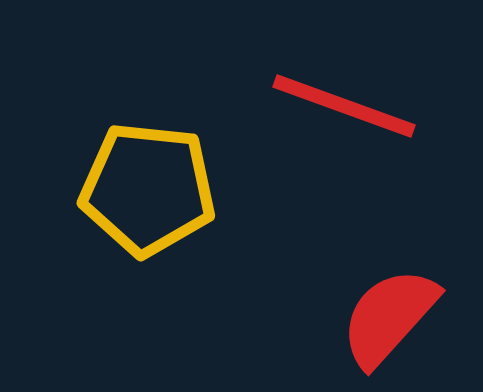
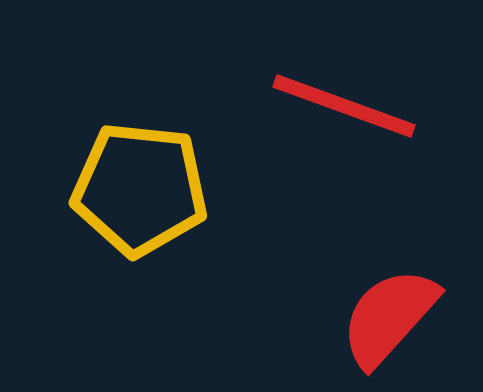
yellow pentagon: moved 8 px left
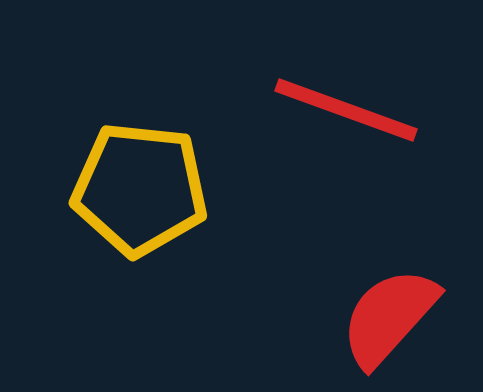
red line: moved 2 px right, 4 px down
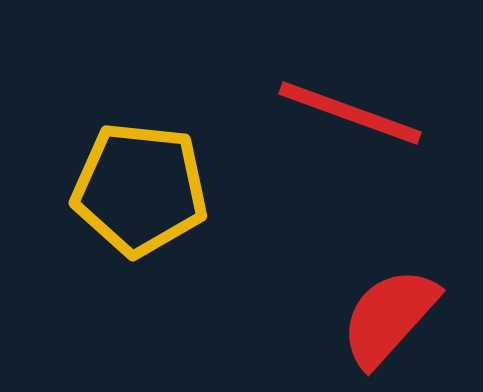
red line: moved 4 px right, 3 px down
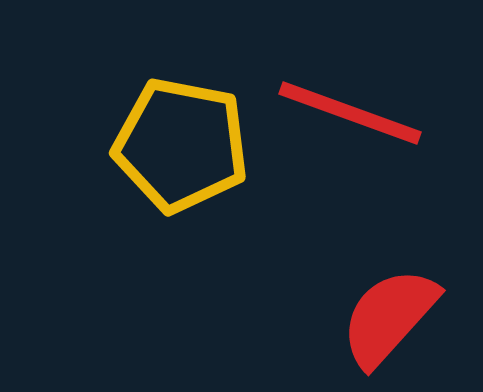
yellow pentagon: moved 41 px right, 44 px up; rotated 5 degrees clockwise
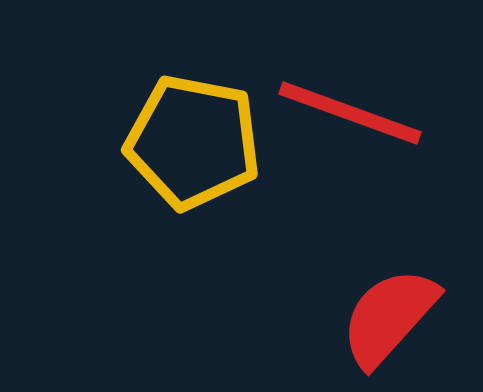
yellow pentagon: moved 12 px right, 3 px up
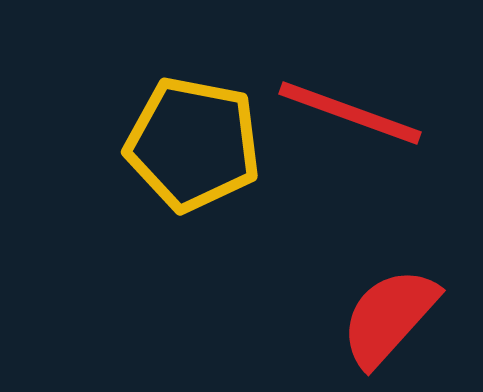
yellow pentagon: moved 2 px down
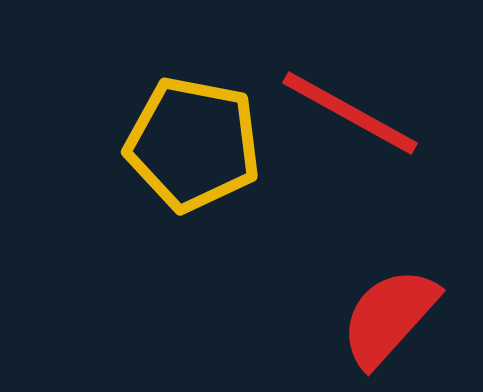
red line: rotated 9 degrees clockwise
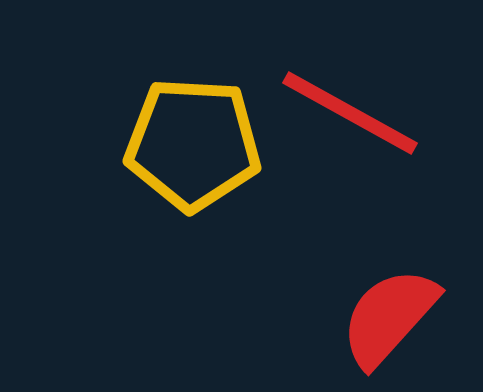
yellow pentagon: rotated 8 degrees counterclockwise
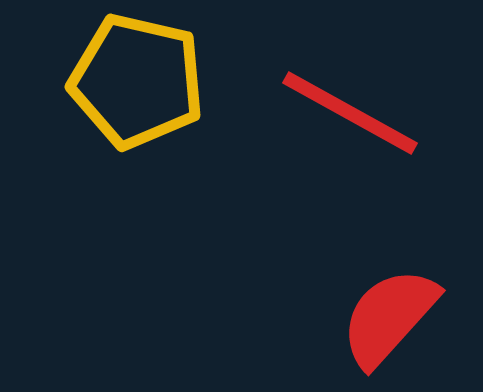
yellow pentagon: moved 56 px left, 63 px up; rotated 10 degrees clockwise
